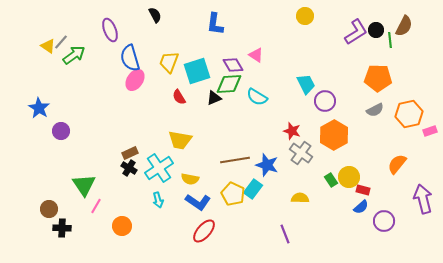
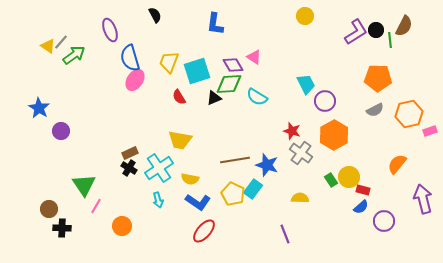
pink triangle at (256, 55): moved 2 px left, 2 px down
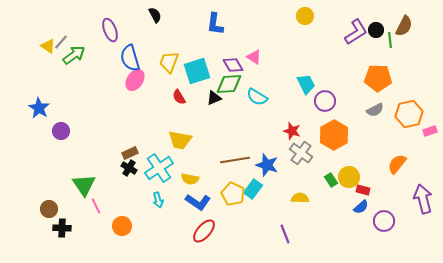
pink line at (96, 206): rotated 56 degrees counterclockwise
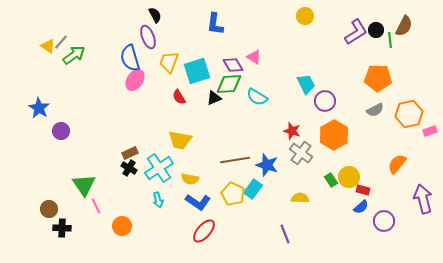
purple ellipse at (110, 30): moved 38 px right, 7 px down
